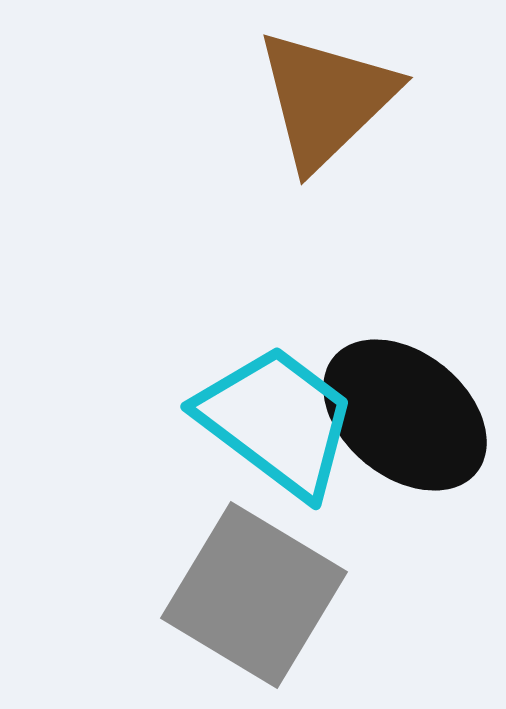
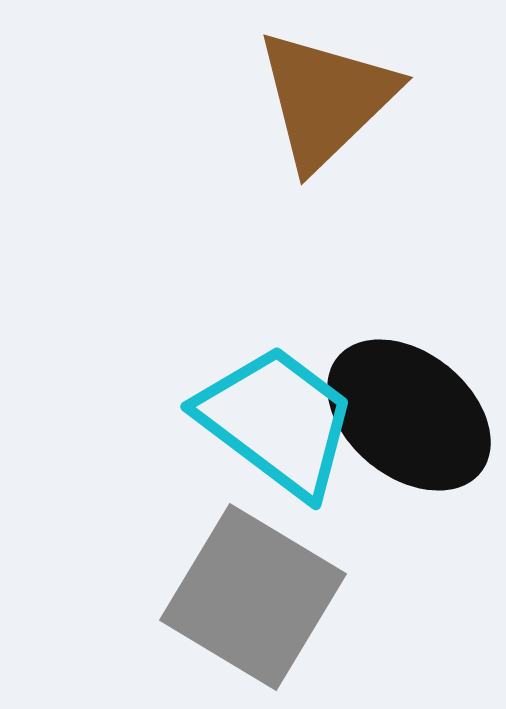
black ellipse: moved 4 px right
gray square: moved 1 px left, 2 px down
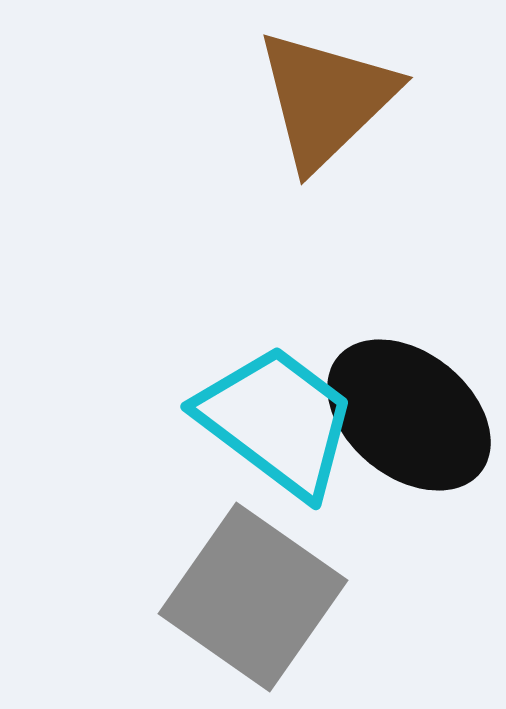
gray square: rotated 4 degrees clockwise
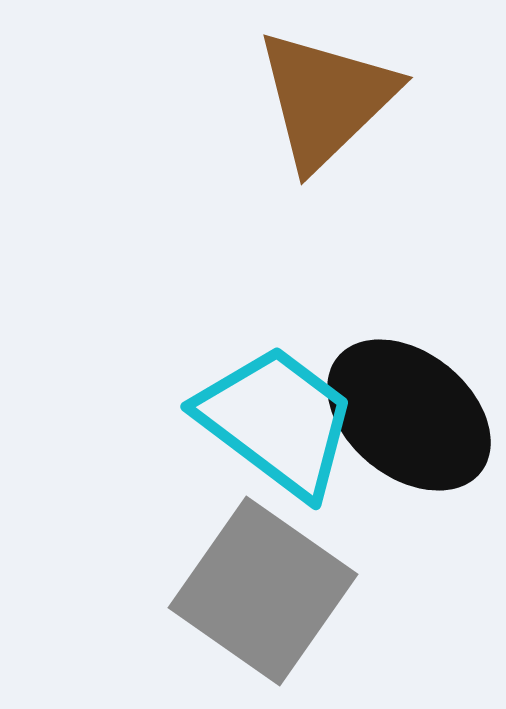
gray square: moved 10 px right, 6 px up
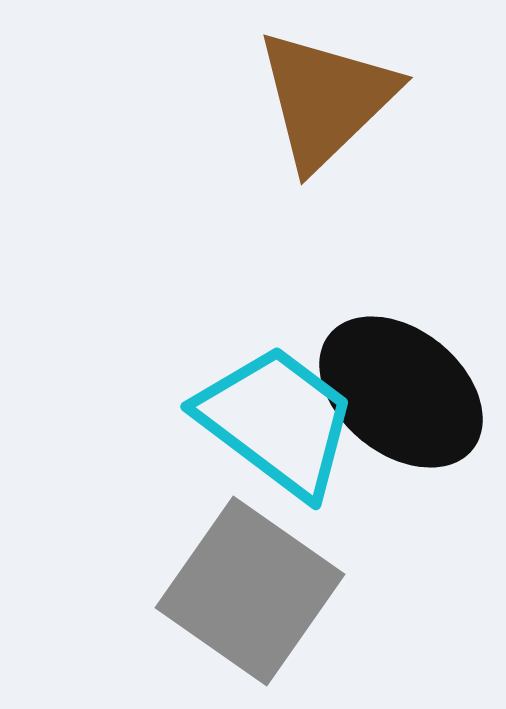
black ellipse: moved 8 px left, 23 px up
gray square: moved 13 px left
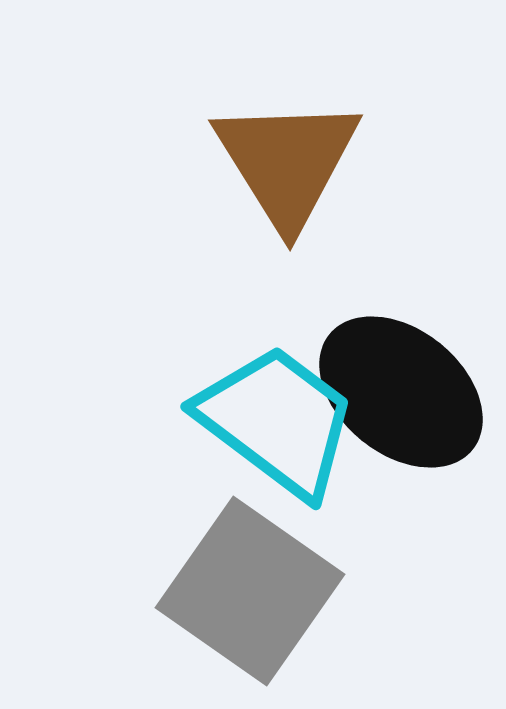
brown triangle: moved 39 px left, 63 px down; rotated 18 degrees counterclockwise
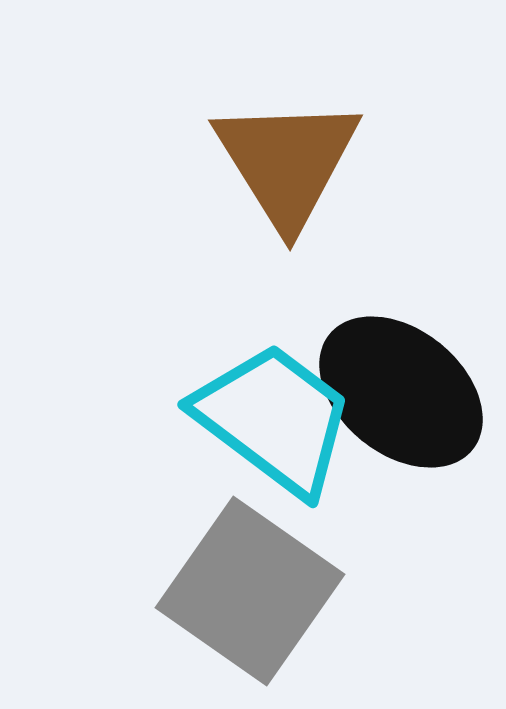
cyan trapezoid: moved 3 px left, 2 px up
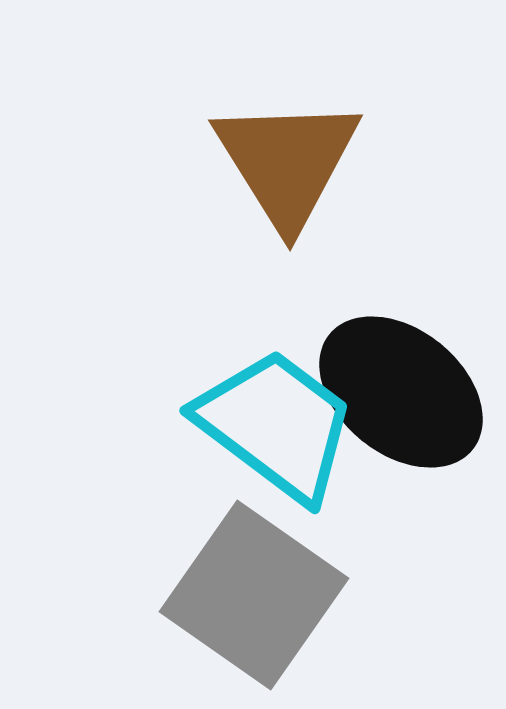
cyan trapezoid: moved 2 px right, 6 px down
gray square: moved 4 px right, 4 px down
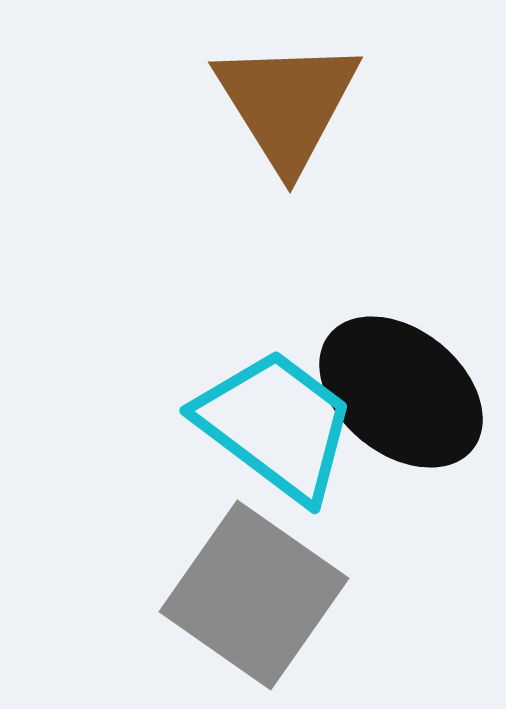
brown triangle: moved 58 px up
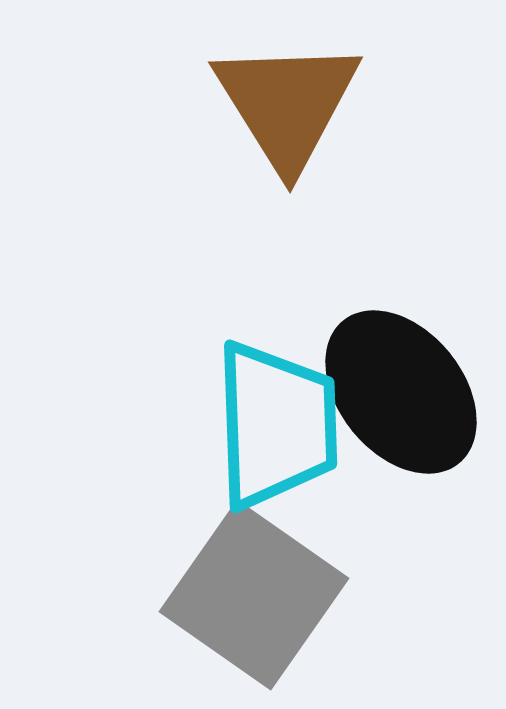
black ellipse: rotated 12 degrees clockwise
cyan trapezoid: rotated 51 degrees clockwise
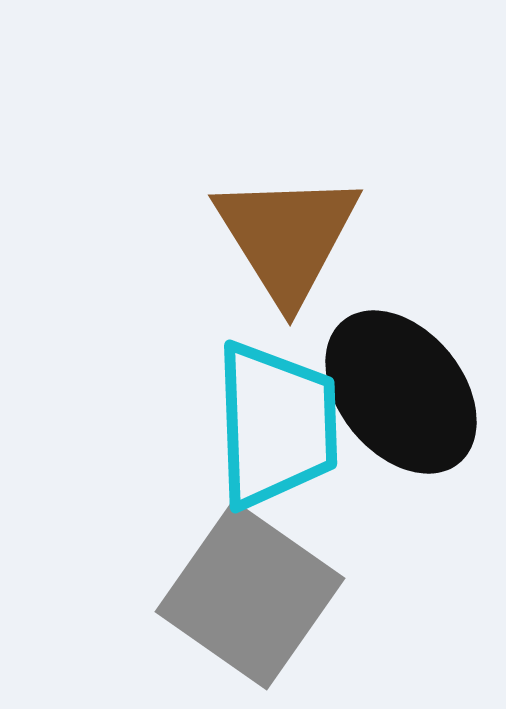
brown triangle: moved 133 px down
gray square: moved 4 px left
